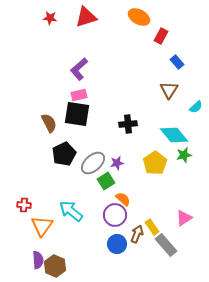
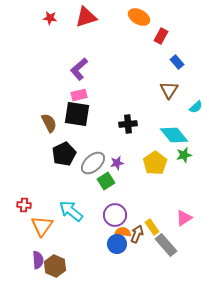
orange semicircle: moved 33 px down; rotated 35 degrees counterclockwise
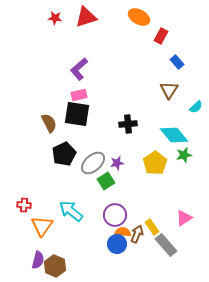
red star: moved 5 px right
purple semicircle: rotated 18 degrees clockwise
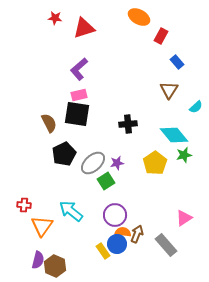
red triangle: moved 2 px left, 11 px down
yellow rectangle: moved 49 px left, 24 px down
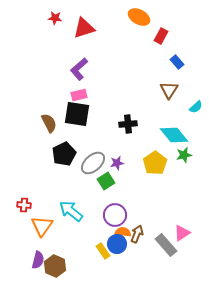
pink triangle: moved 2 px left, 15 px down
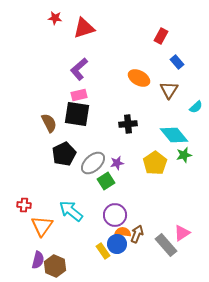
orange ellipse: moved 61 px down
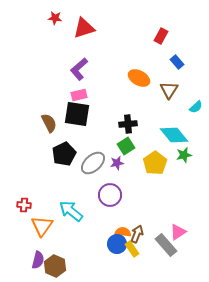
green square: moved 20 px right, 35 px up
purple circle: moved 5 px left, 20 px up
pink triangle: moved 4 px left, 1 px up
yellow rectangle: moved 29 px right, 2 px up
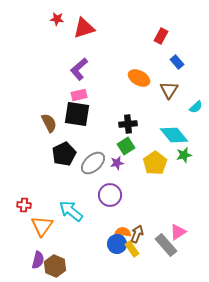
red star: moved 2 px right, 1 px down
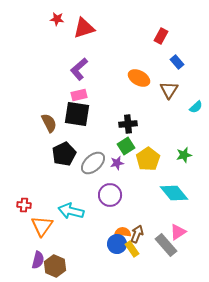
cyan diamond: moved 58 px down
yellow pentagon: moved 7 px left, 4 px up
cyan arrow: rotated 25 degrees counterclockwise
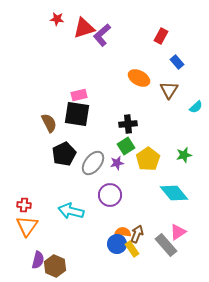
purple L-shape: moved 23 px right, 34 px up
gray ellipse: rotated 10 degrees counterclockwise
orange triangle: moved 15 px left
